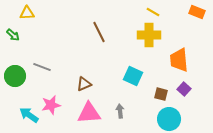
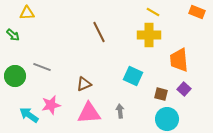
cyan circle: moved 2 px left
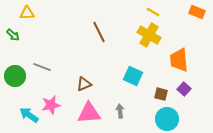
yellow cross: rotated 30 degrees clockwise
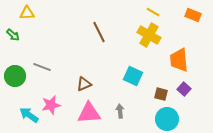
orange rectangle: moved 4 px left, 3 px down
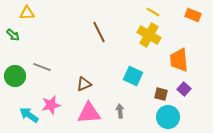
cyan circle: moved 1 px right, 2 px up
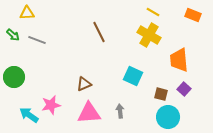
gray line: moved 5 px left, 27 px up
green circle: moved 1 px left, 1 px down
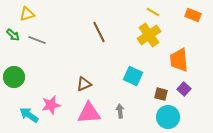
yellow triangle: moved 1 px down; rotated 14 degrees counterclockwise
yellow cross: rotated 25 degrees clockwise
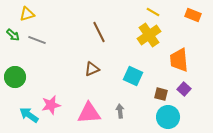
green circle: moved 1 px right
brown triangle: moved 8 px right, 15 px up
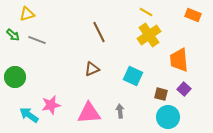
yellow line: moved 7 px left
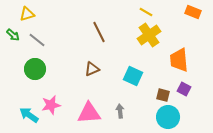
orange rectangle: moved 3 px up
gray line: rotated 18 degrees clockwise
green circle: moved 20 px right, 8 px up
purple square: rotated 16 degrees counterclockwise
brown square: moved 2 px right, 1 px down
